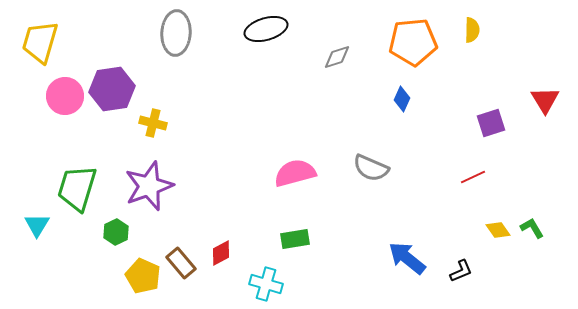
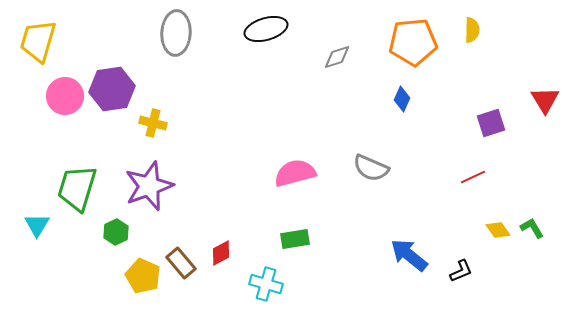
yellow trapezoid: moved 2 px left, 1 px up
blue arrow: moved 2 px right, 3 px up
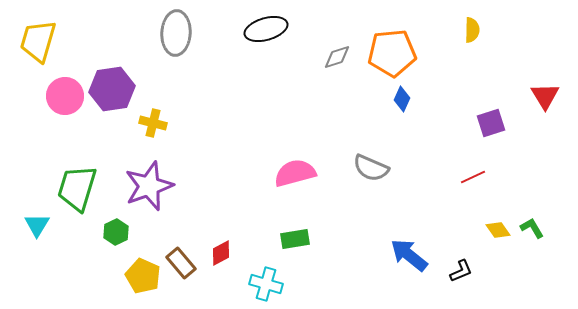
orange pentagon: moved 21 px left, 11 px down
red triangle: moved 4 px up
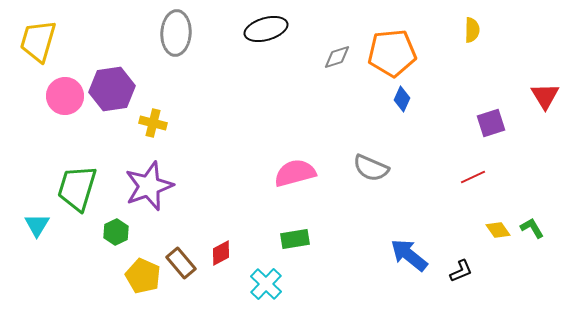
cyan cross: rotated 28 degrees clockwise
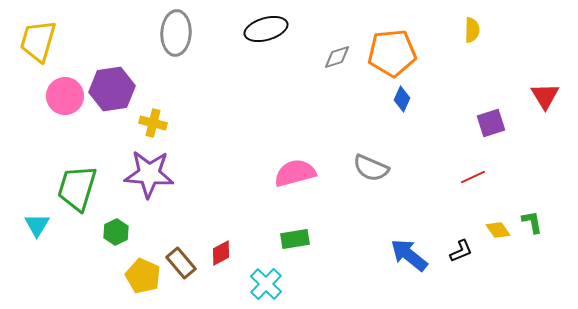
purple star: moved 12 px up; rotated 24 degrees clockwise
green L-shape: moved 6 px up; rotated 20 degrees clockwise
black L-shape: moved 20 px up
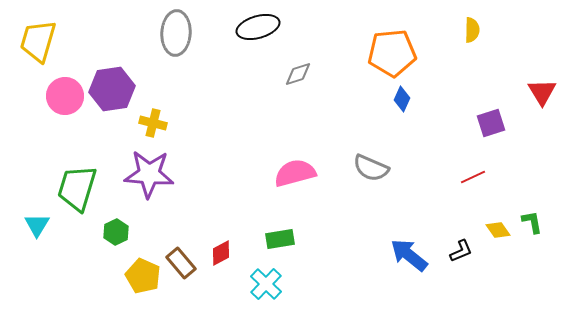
black ellipse: moved 8 px left, 2 px up
gray diamond: moved 39 px left, 17 px down
red triangle: moved 3 px left, 4 px up
green rectangle: moved 15 px left
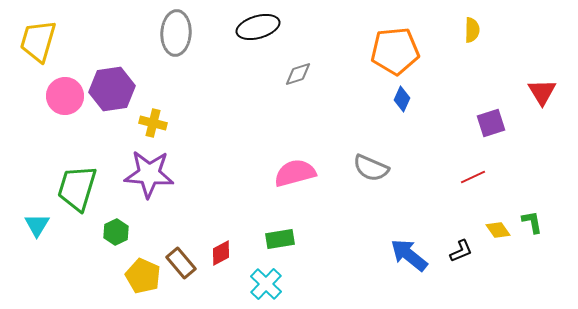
orange pentagon: moved 3 px right, 2 px up
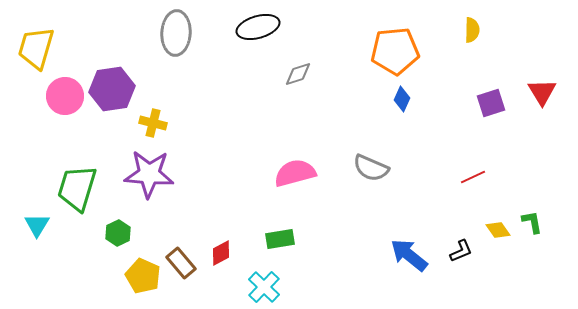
yellow trapezoid: moved 2 px left, 7 px down
purple square: moved 20 px up
green hexagon: moved 2 px right, 1 px down
cyan cross: moved 2 px left, 3 px down
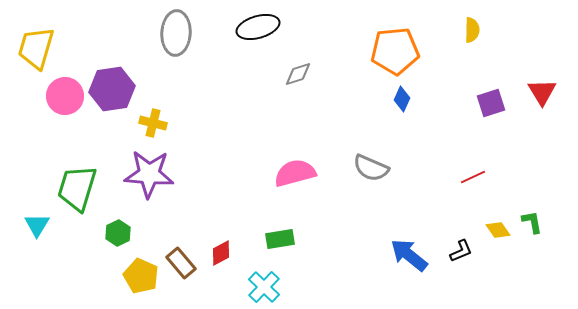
yellow pentagon: moved 2 px left
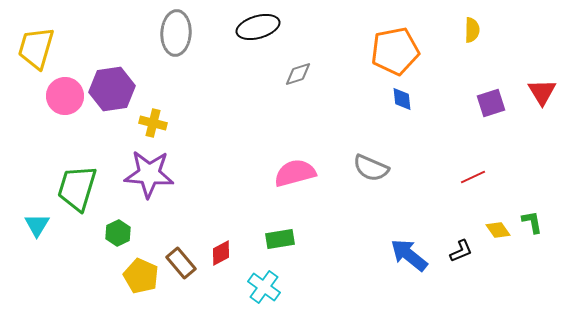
orange pentagon: rotated 6 degrees counterclockwise
blue diamond: rotated 30 degrees counterclockwise
cyan cross: rotated 8 degrees counterclockwise
